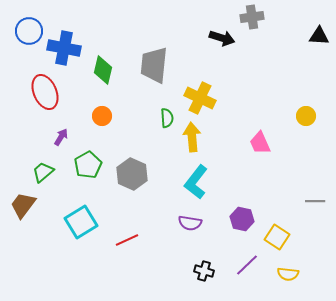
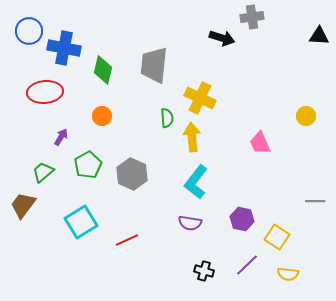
red ellipse: rotated 72 degrees counterclockwise
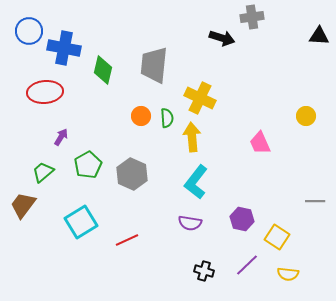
orange circle: moved 39 px right
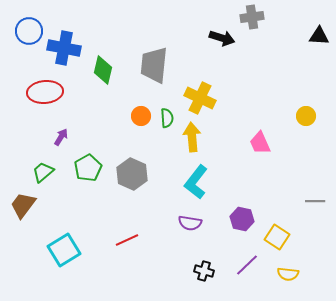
green pentagon: moved 3 px down
cyan square: moved 17 px left, 28 px down
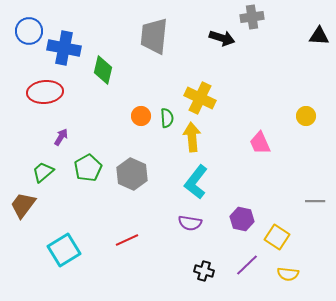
gray trapezoid: moved 29 px up
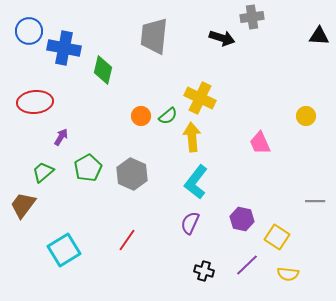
red ellipse: moved 10 px left, 10 px down
green semicircle: moved 1 px right, 2 px up; rotated 54 degrees clockwise
purple semicircle: rotated 105 degrees clockwise
red line: rotated 30 degrees counterclockwise
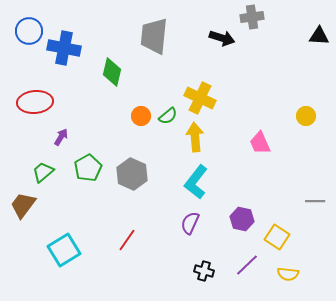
green diamond: moved 9 px right, 2 px down
yellow arrow: moved 3 px right
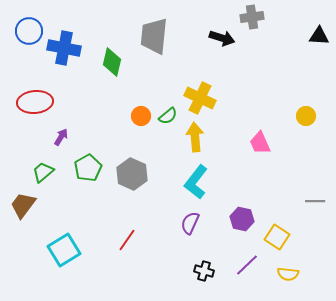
green diamond: moved 10 px up
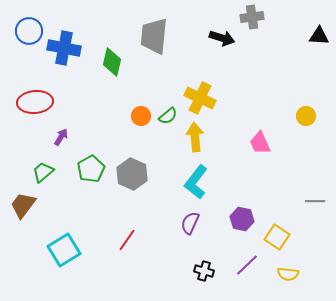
green pentagon: moved 3 px right, 1 px down
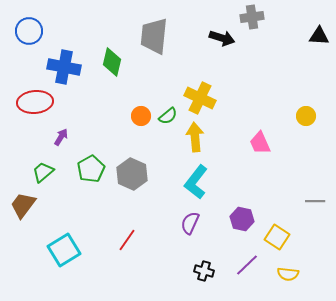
blue cross: moved 19 px down
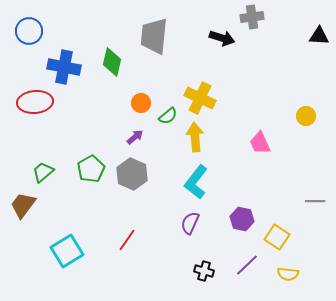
orange circle: moved 13 px up
purple arrow: moved 74 px right; rotated 18 degrees clockwise
cyan square: moved 3 px right, 1 px down
